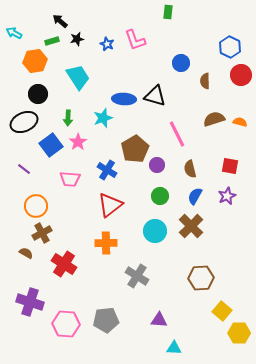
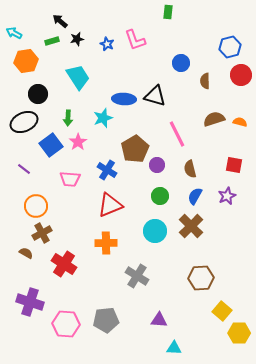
blue hexagon at (230, 47): rotated 20 degrees clockwise
orange hexagon at (35, 61): moved 9 px left
red square at (230, 166): moved 4 px right, 1 px up
red triangle at (110, 205): rotated 16 degrees clockwise
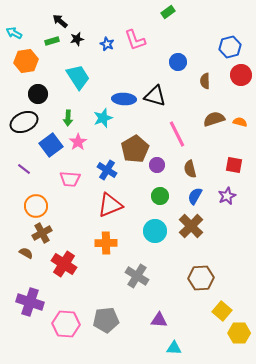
green rectangle at (168, 12): rotated 48 degrees clockwise
blue circle at (181, 63): moved 3 px left, 1 px up
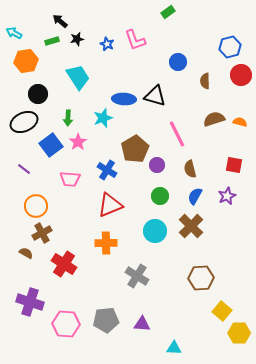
purple triangle at (159, 320): moved 17 px left, 4 px down
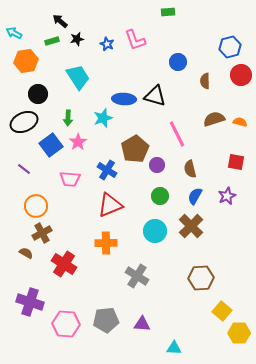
green rectangle at (168, 12): rotated 32 degrees clockwise
red square at (234, 165): moved 2 px right, 3 px up
